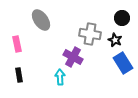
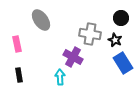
black circle: moved 1 px left
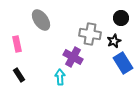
black star: moved 1 px left, 1 px down; rotated 24 degrees clockwise
black rectangle: rotated 24 degrees counterclockwise
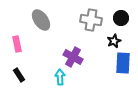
gray cross: moved 1 px right, 14 px up
blue rectangle: rotated 35 degrees clockwise
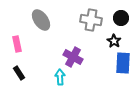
black star: rotated 16 degrees counterclockwise
black rectangle: moved 2 px up
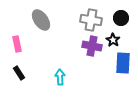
black star: moved 1 px left, 1 px up
purple cross: moved 19 px right, 11 px up; rotated 18 degrees counterclockwise
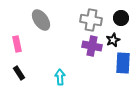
black star: rotated 16 degrees clockwise
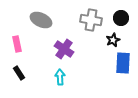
gray ellipse: rotated 30 degrees counterclockwise
purple cross: moved 28 px left, 3 px down; rotated 24 degrees clockwise
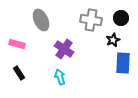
gray ellipse: rotated 40 degrees clockwise
pink rectangle: rotated 63 degrees counterclockwise
cyan arrow: rotated 14 degrees counterclockwise
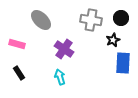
gray ellipse: rotated 20 degrees counterclockwise
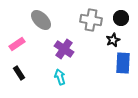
pink rectangle: rotated 49 degrees counterclockwise
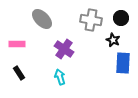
gray ellipse: moved 1 px right, 1 px up
black star: rotated 24 degrees counterclockwise
pink rectangle: rotated 35 degrees clockwise
